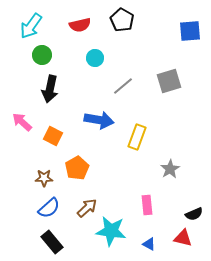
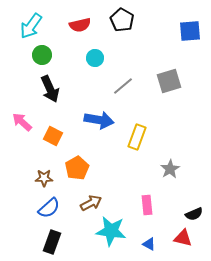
black arrow: rotated 36 degrees counterclockwise
brown arrow: moved 4 px right, 5 px up; rotated 15 degrees clockwise
black rectangle: rotated 60 degrees clockwise
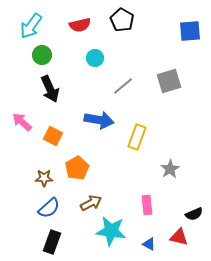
red triangle: moved 4 px left, 1 px up
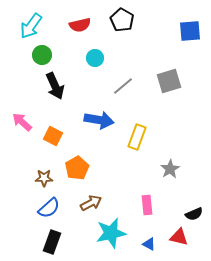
black arrow: moved 5 px right, 3 px up
cyan star: moved 2 px down; rotated 20 degrees counterclockwise
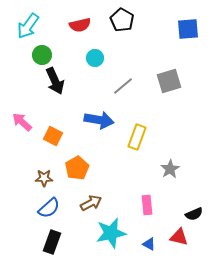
cyan arrow: moved 3 px left
blue square: moved 2 px left, 2 px up
black arrow: moved 5 px up
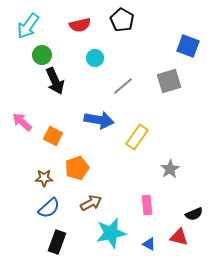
blue square: moved 17 px down; rotated 25 degrees clockwise
yellow rectangle: rotated 15 degrees clockwise
orange pentagon: rotated 10 degrees clockwise
black rectangle: moved 5 px right
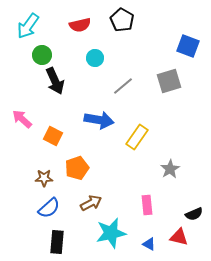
pink arrow: moved 3 px up
black rectangle: rotated 15 degrees counterclockwise
